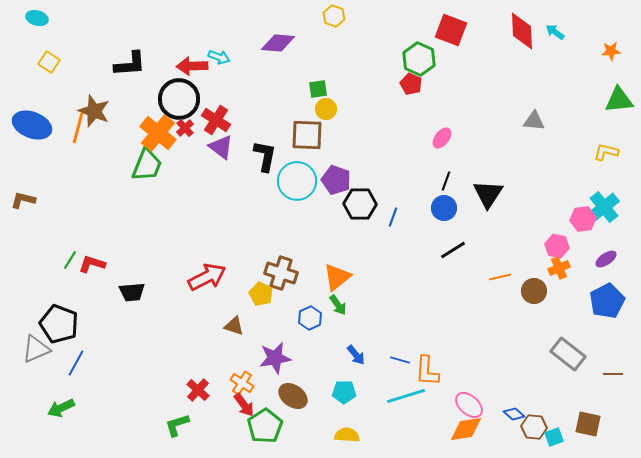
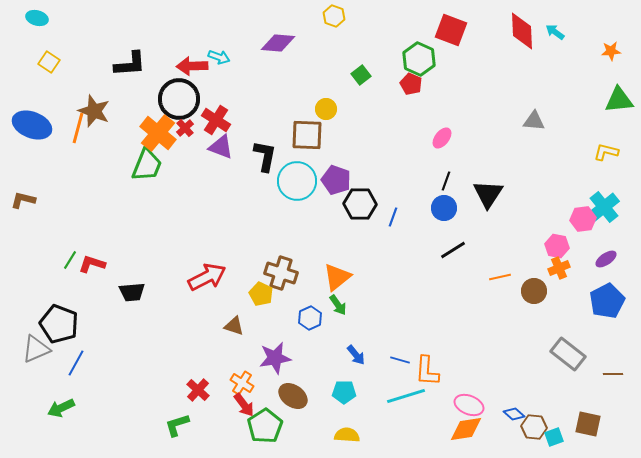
green square at (318, 89): moved 43 px right, 14 px up; rotated 30 degrees counterclockwise
purple triangle at (221, 147): rotated 16 degrees counterclockwise
pink ellipse at (469, 405): rotated 20 degrees counterclockwise
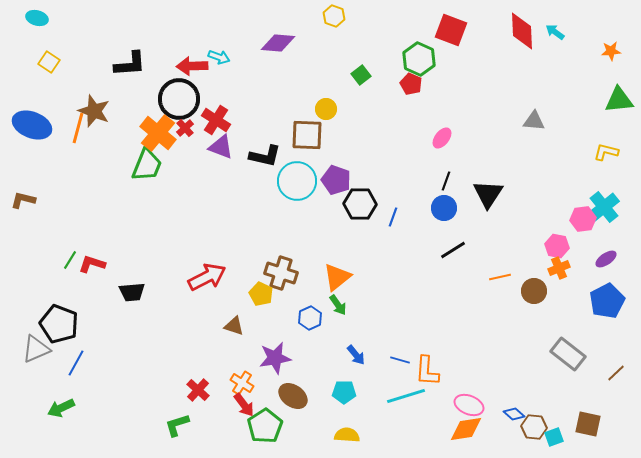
black L-shape at (265, 156): rotated 92 degrees clockwise
brown line at (613, 374): moved 3 px right, 1 px up; rotated 42 degrees counterclockwise
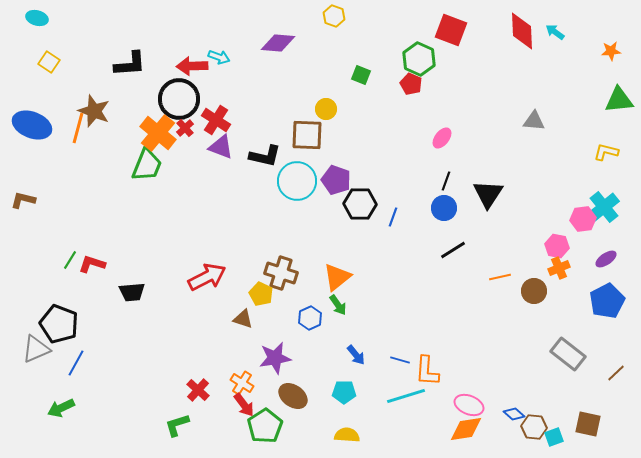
green square at (361, 75): rotated 30 degrees counterclockwise
brown triangle at (234, 326): moved 9 px right, 7 px up
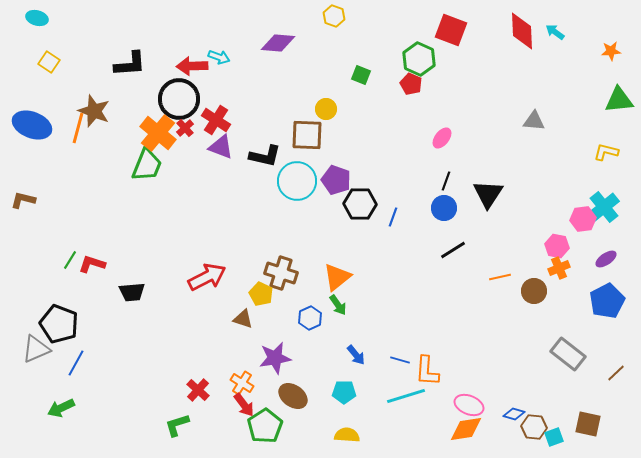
blue diamond at (514, 414): rotated 25 degrees counterclockwise
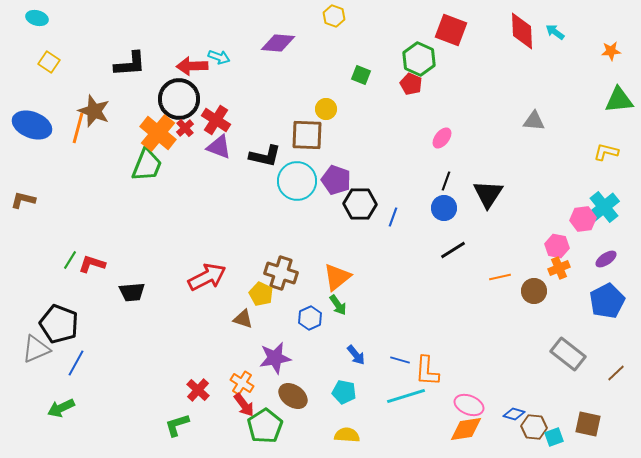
purple triangle at (221, 147): moved 2 px left
cyan pentagon at (344, 392): rotated 10 degrees clockwise
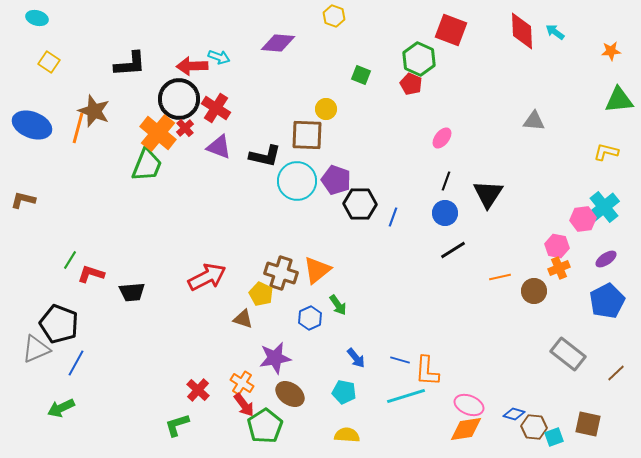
red cross at (216, 120): moved 12 px up
blue circle at (444, 208): moved 1 px right, 5 px down
red L-shape at (92, 264): moved 1 px left, 10 px down
orange triangle at (337, 277): moved 20 px left, 7 px up
blue arrow at (356, 355): moved 3 px down
brown ellipse at (293, 396): moved 3 px left, 2 px up
